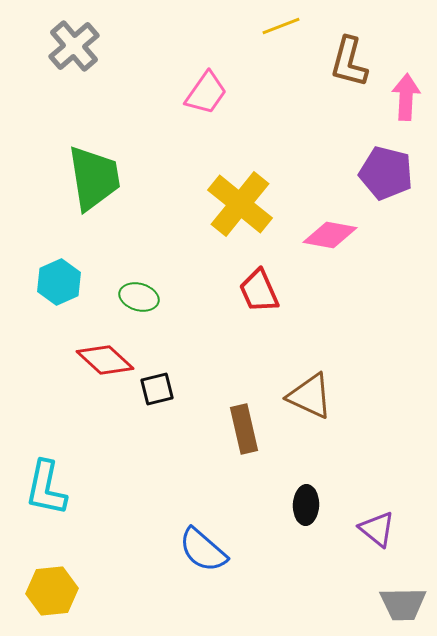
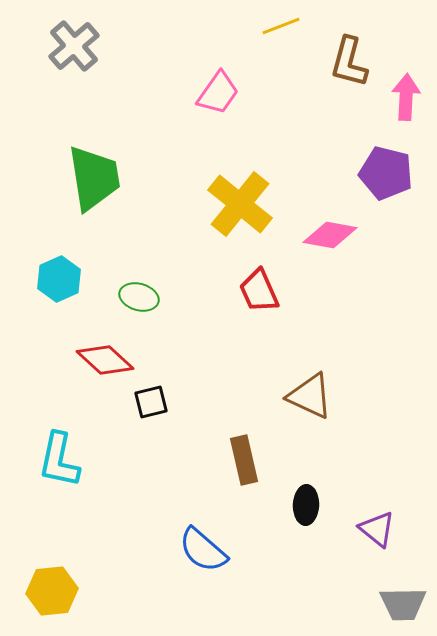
pink trapezoid: moved 12 px right
cyan hexagon: moved 3 px up
black square: moved 6 px left, 13 px down
brown rectangle: moved 31 px down
cyan L-shape: moved 13 px right, 28 px up
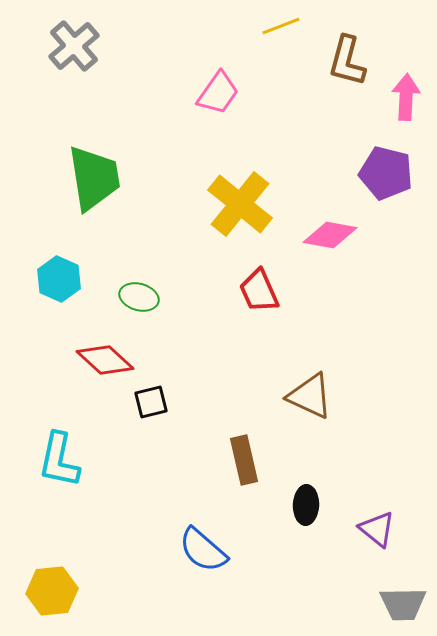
brown L-shape: moved 2 px left, 1 px up
cyan hexagon: rotated 12 degrees counterclockwise
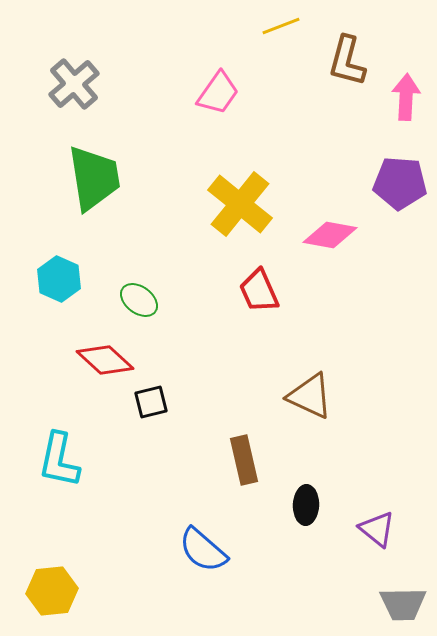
gray cross: moved 38 px down
purple pentagon: moved 14 px right, 10 px down; rotated 10 degrees counterclockwise
green ellipse: moved 3 px down; rotated 21 degrees clockwise
